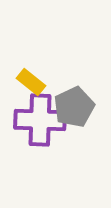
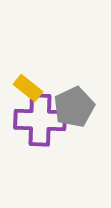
yellow rectangle: moved 3 px left, 6 px down
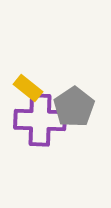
gray pentagon: rotated 9 degrees counterclockwise
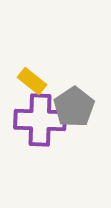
yellow rectangle: moved 4 px right, 7 px up
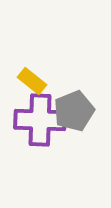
gray pentagon: moved 4 px down; rotated 12 degrees clockwise
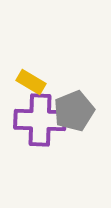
yellow rectangle: moved 1 px left, 1 px down; rotated 8 degrees counterclockwise
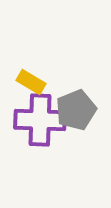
gray pentagon: moved 2 px right, 1 px up
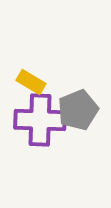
gray pentagon: moved 2 px right
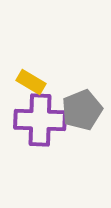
gray pentagon: moved 4 px right
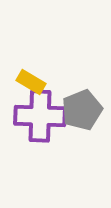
purple cross: moved 4 px up
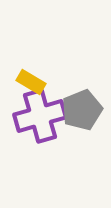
purple cross: rotated 18 degrees counterclockwise
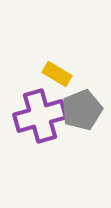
yellow rectangle: moved 26 px right, 8 px up
